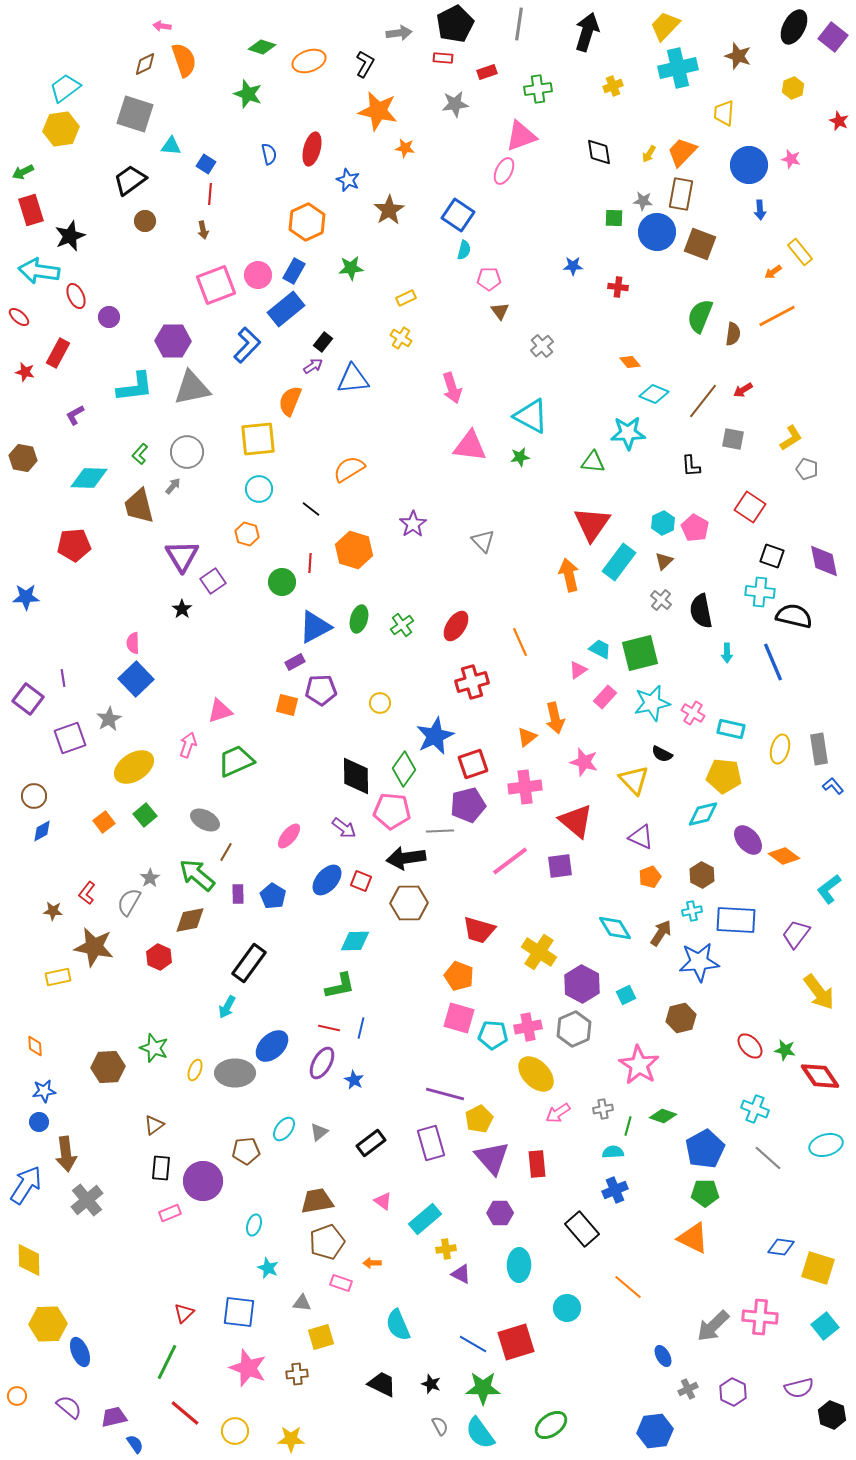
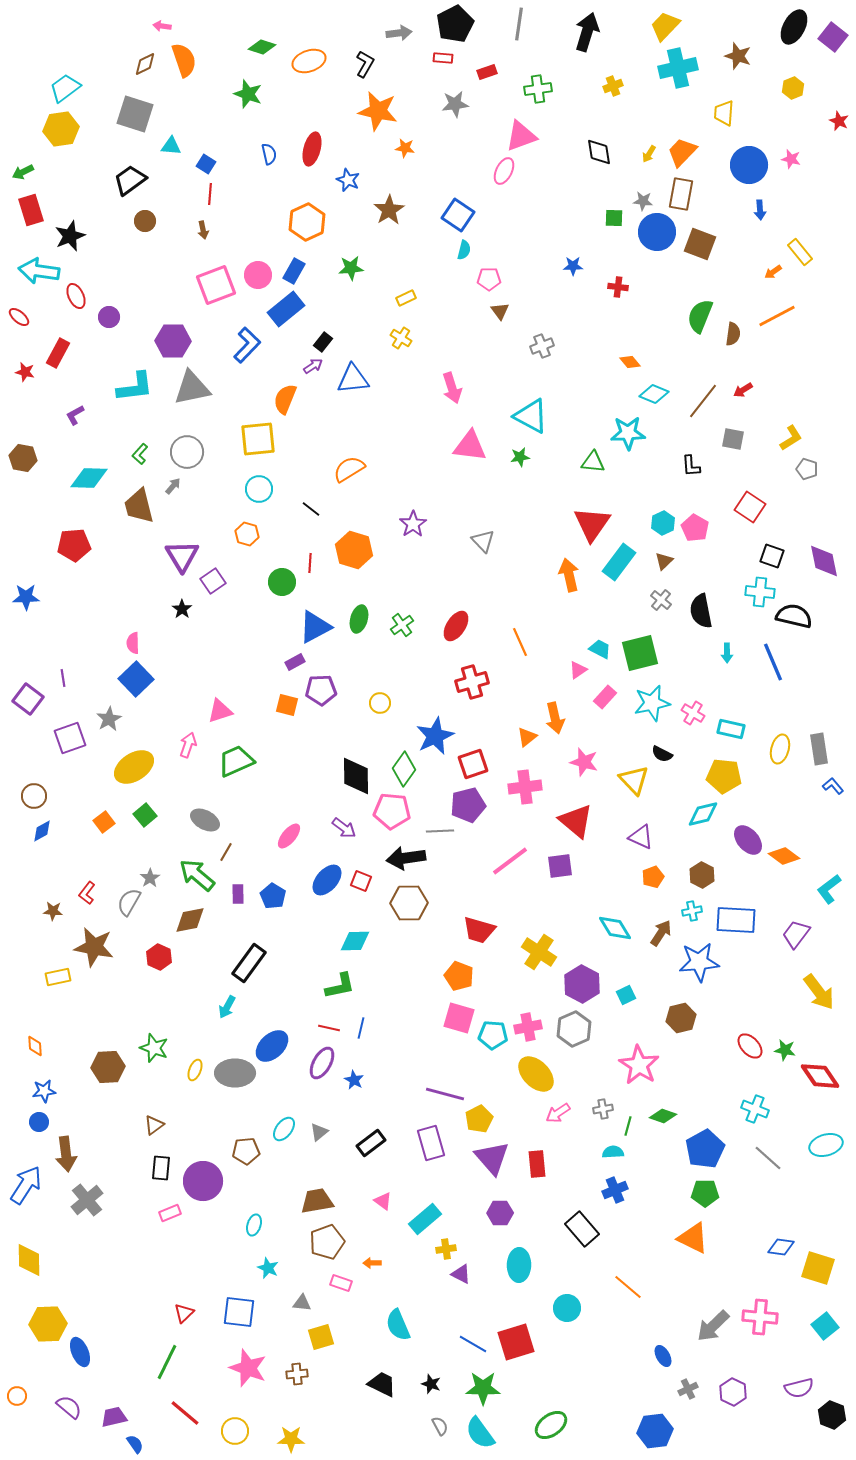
gray cross at (542, 346): rotated 20 degrees clockwise
orange semicircle at (290, 401): moved 5 px left, 2 px up
orange pentagon at (650, 877): moved 3 px right
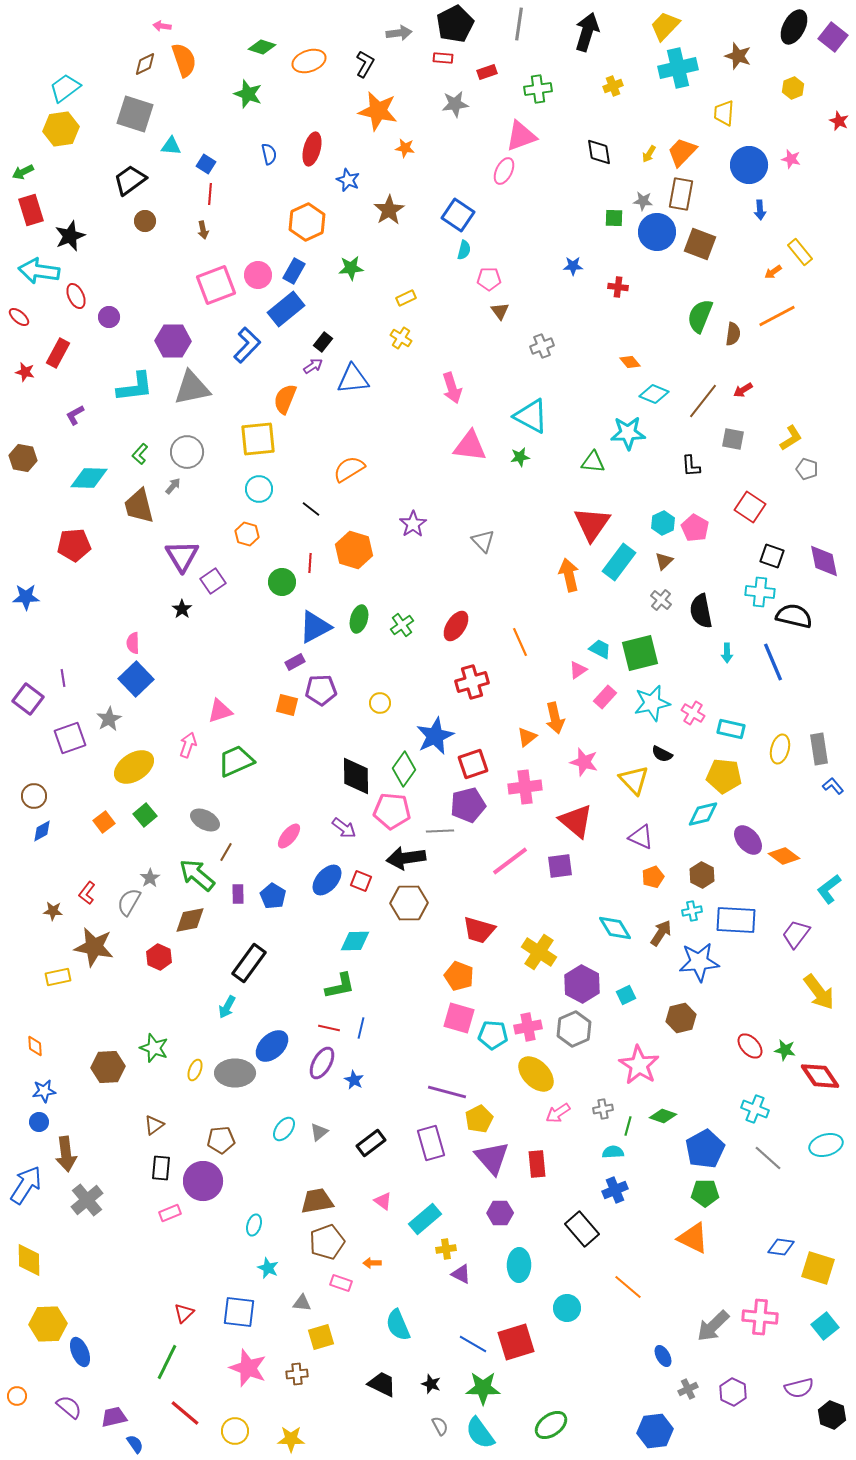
purple line at (445, 1094): moved 2 px right, 2 px up
brown pentagon at (246, 1151): moved 25 px left, 11 px up
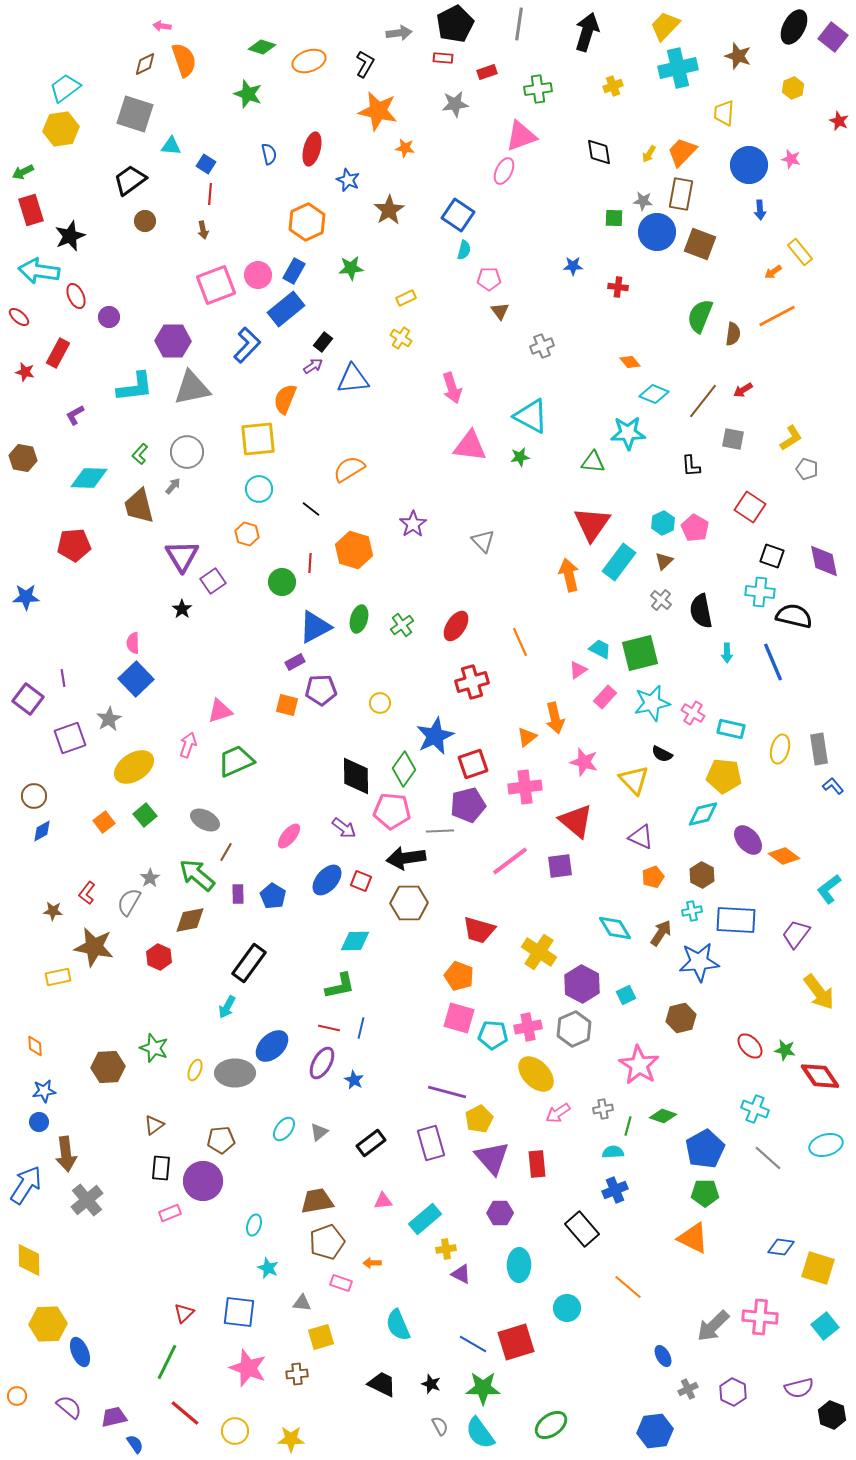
pink triangle at (383, 1201): rotated 42 degrees counterclockwise
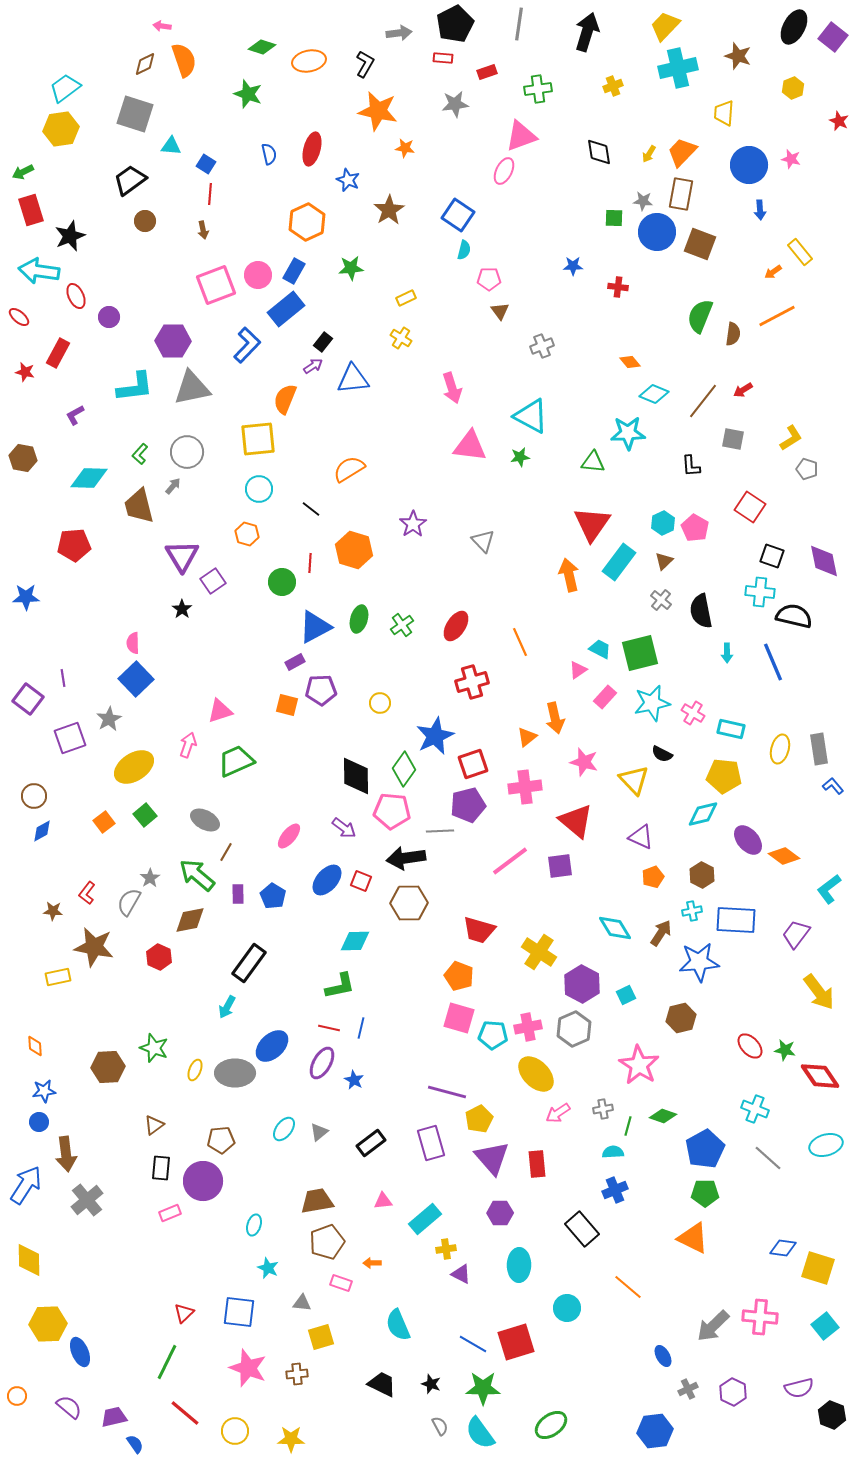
orange ellipse at (309, 61): rotated 8 degrees clockwise
blue diamond at (781, 1247): moved 2 px right, 1 px down
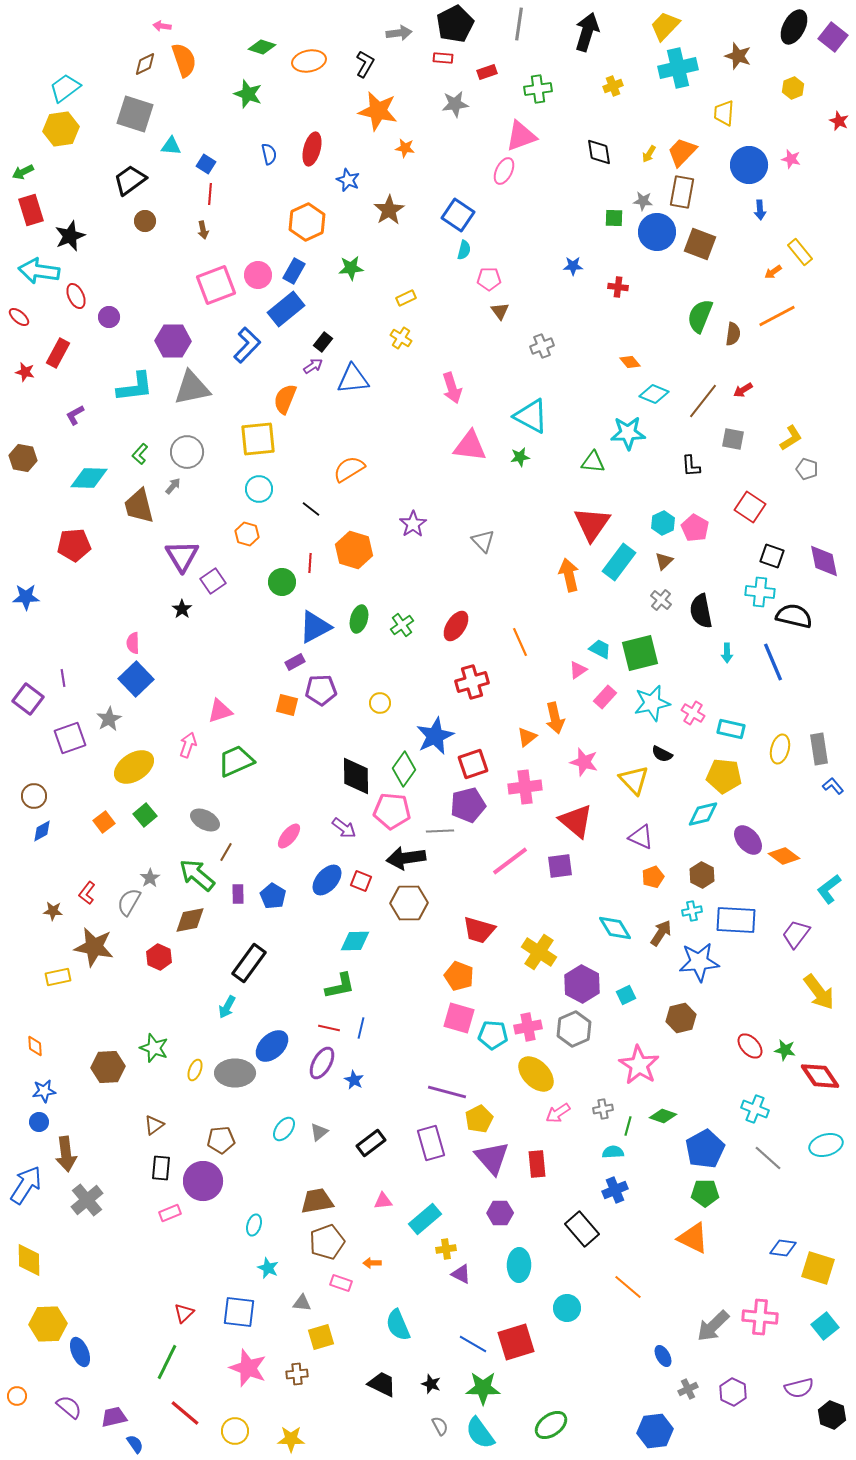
brown rectangle at (681, 194): moved 1 px right, 2 px up
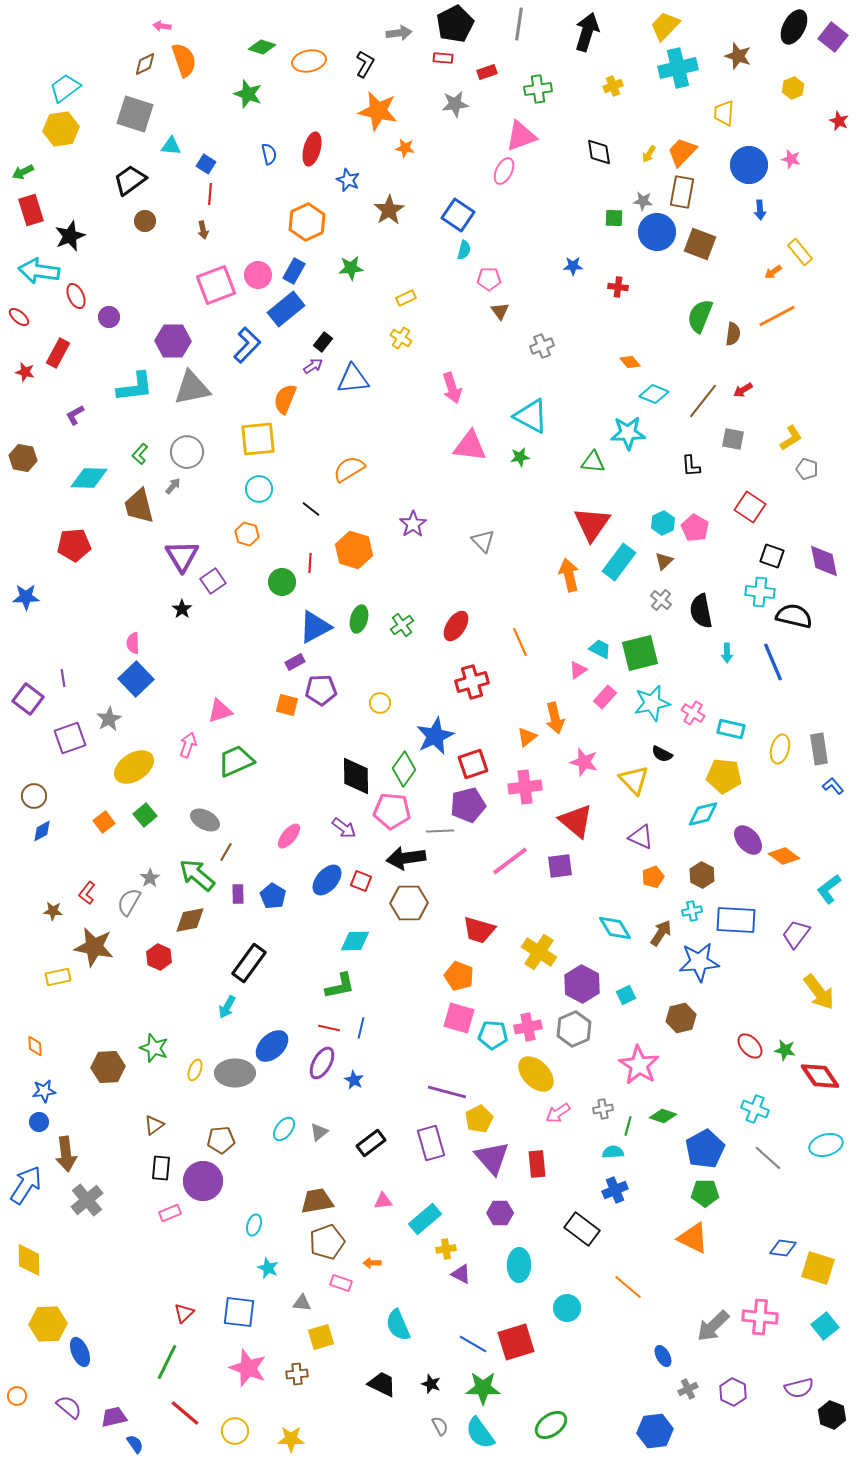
black rectangle at (582, 1229): rotated 12 degrees counterclockwise
